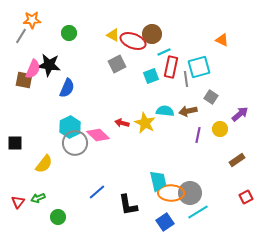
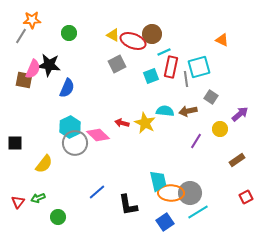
purple line at (198, 135): moved 2 px left, 6 px down; rotated 21 degrees clockwise
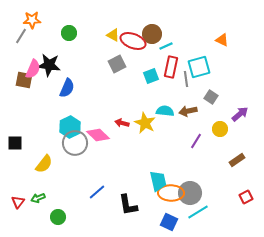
cyan line at (164, 52): moved 2 px right, 6 px up
blue square at (165, 222): moved 4 px right; rotated 30 degrees counterclockwise
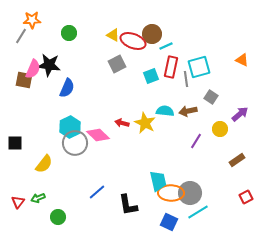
orange triangle at (222, 40): moved 20 px right, 20 px down
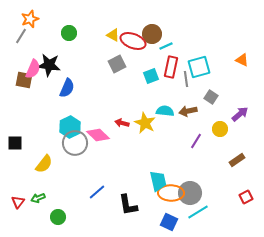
orange star at (32, 20): moved 2 px left, 1 px up; rotated 18 degrees counterclockwise
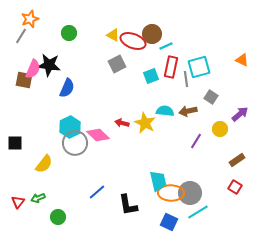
red square at (246, 197): moved 11 px left, 10 px up; rotated 32 degrees counterclockwise
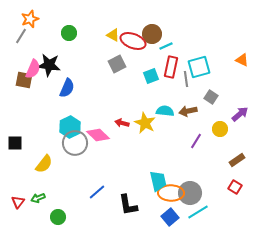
blue square at (169, 222): moved 1 px right, 5 px up; rotated 24 degrees clockwise
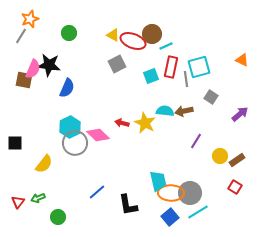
brown arrow at (188, 111): moved 4 px left
yellow circle at (220, 129): moved 27 px down
